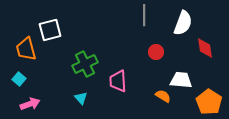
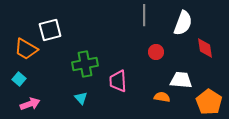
orange trapezoid: rotated 45 degrees counterclockwise
green cross: rotated 15 degrees clockwise
orange semicircle: moved 1 px left, 1 px down; rotated 21 degrees counterclockwise
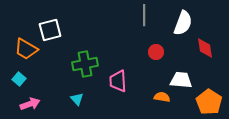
cyan triangle: moved 4 px left, 1 px down
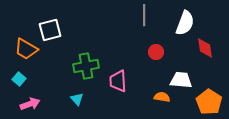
white semicircle: moved 2 px right
green cross: moved 1 px right, 2 px down
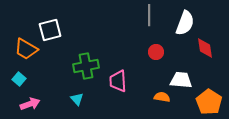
gray line: moved 5 px right
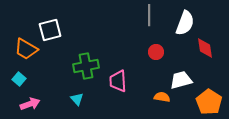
white trapezoid: rotated 20 degrees counterclockwise
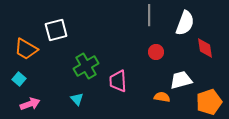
white square: moved 6 px right
green cross: rotated 20 degrees counterclockwise
orange pentagon: rotated 20 degrees clockwise
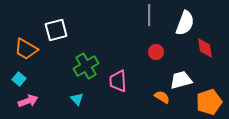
orange semicircle: rotated 21 degrees clockwise
pink arrow: moved 2 px left, 3 px up
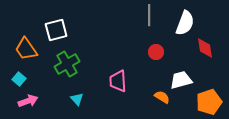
orange trapezoid: rotated 25 degrees clockwise
green cross: moved 19 px left, 2 px up
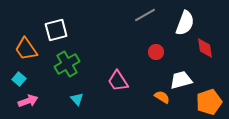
gray line: moved 4 px left; rotated 60 degrees clockwise
pink trapezoid: rotated 30 degrees counterclockwise
